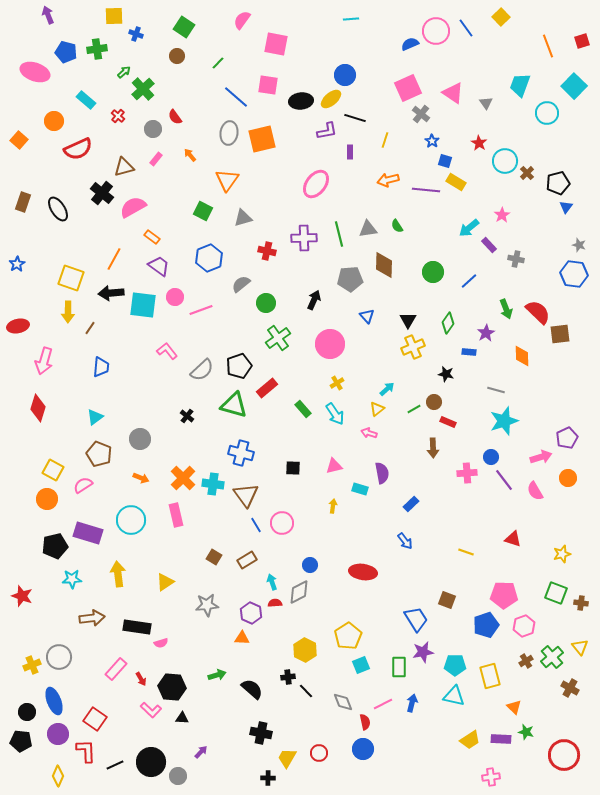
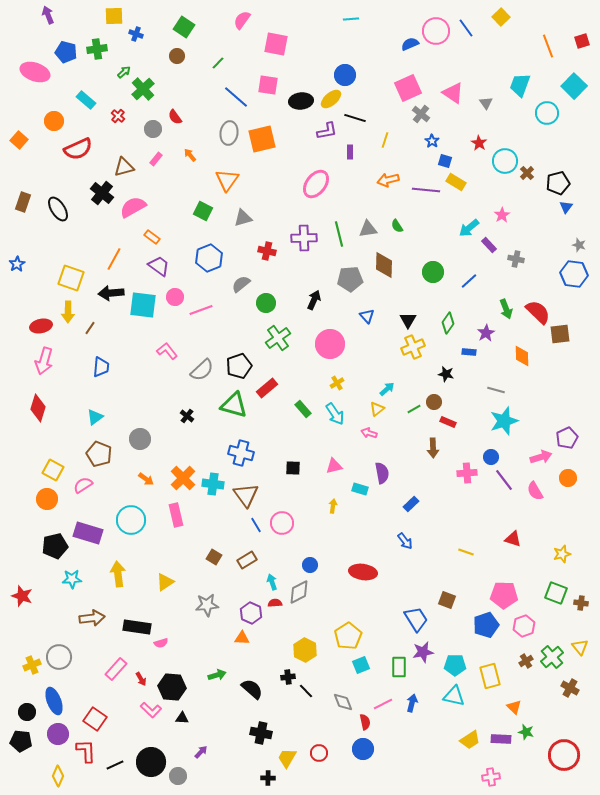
red ellipse at (18, 326): moved 23 px right
orange arrow at (141, 478): moved 5 px right, 1 px down; rotated 14 degrees clockwise
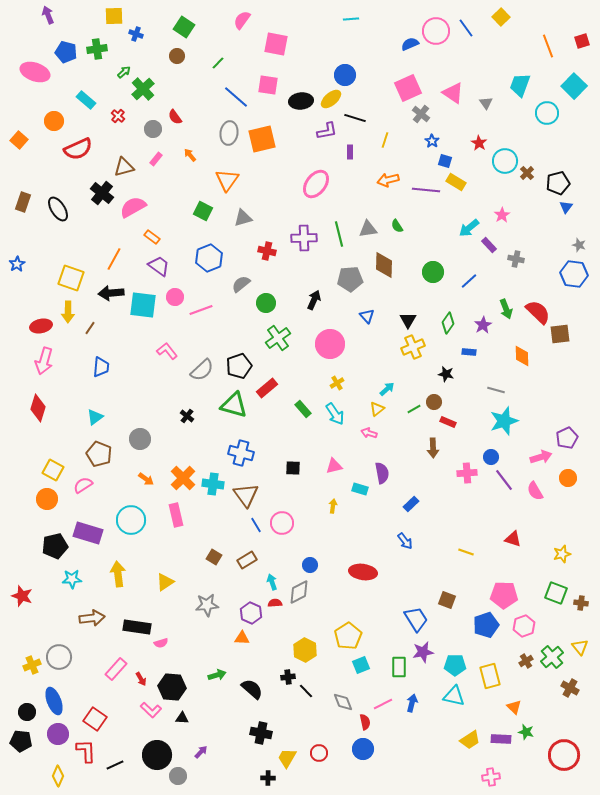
purple star at (486, 333): moved 3 px left, 8 px up
black circle at (151, 762): moved 6 px right, 7 px up
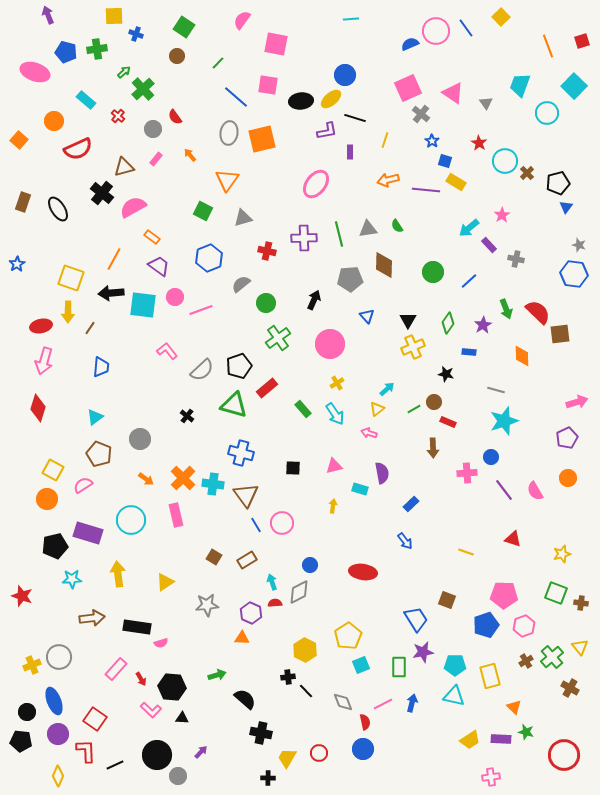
pink arrow at (541, 457): moved 36 px right, 55 px up
purple line at (504, 480): moved 10 px down
black semicircle at (252, 689): moved 7 px left, 10 px down
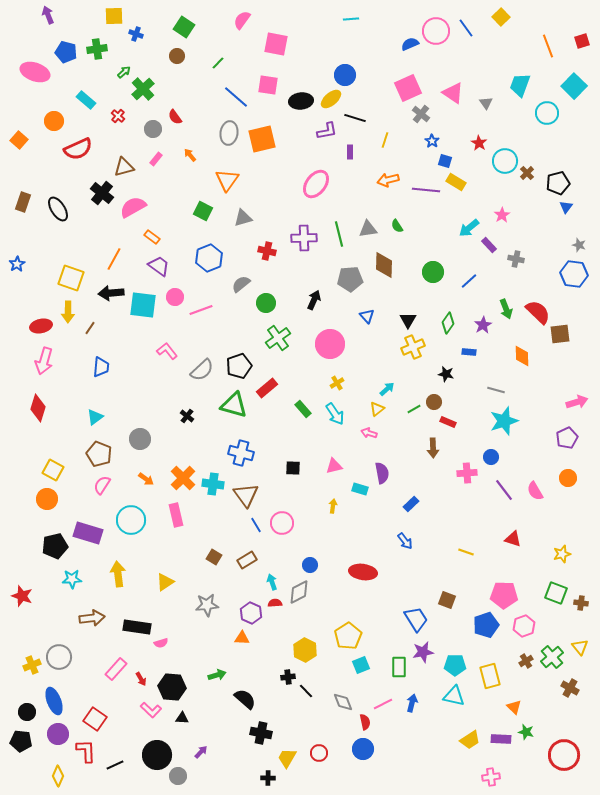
pink semicircle at (83, 485): moved 19 px right; rotated 24 degrees counterclockwise
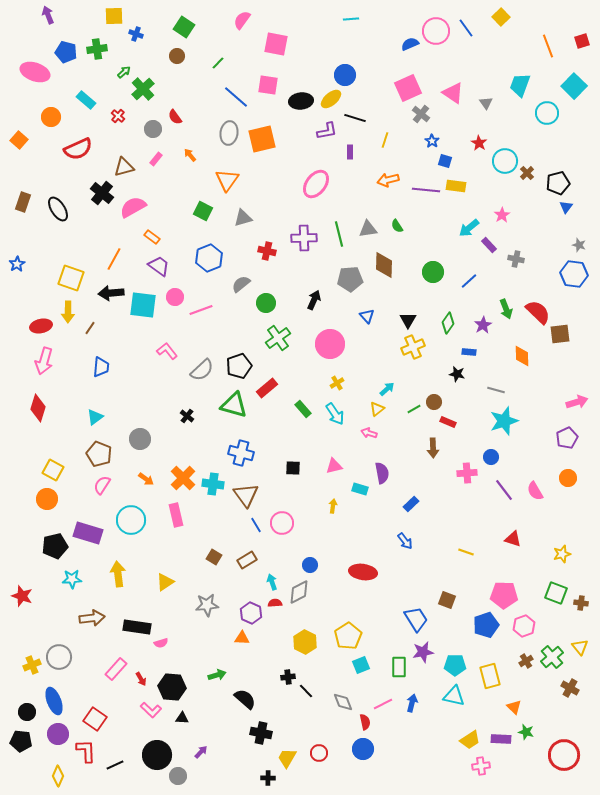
orange circle at (54, 121): moved 3 px left, 4 px up
yellow rectangle at (456, 182): moved 4 px down; rotated 24 degrees counterclockwise
black star at (446, 374): moved 11 px right
yellow hexagon at (305, 650): moved 8 px up
pink cross at (491, 777): moved 10 px left, 11 px up
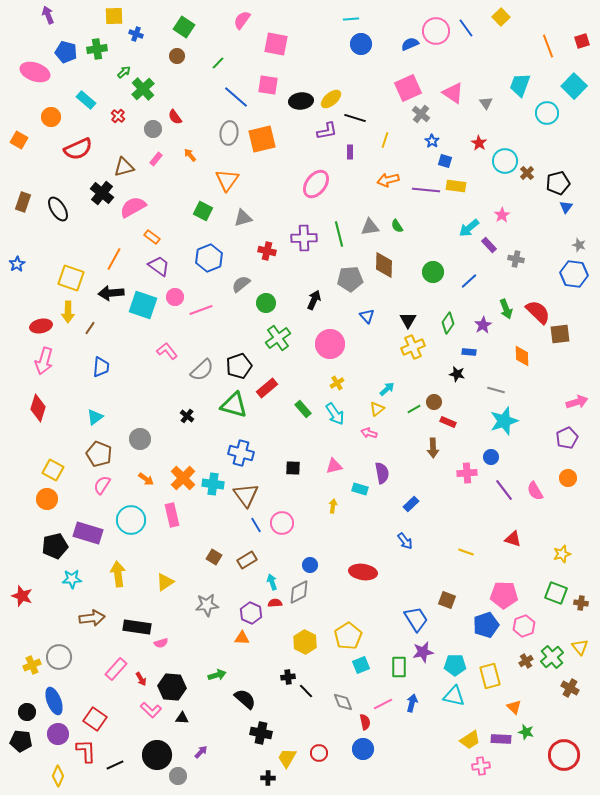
blue circle at (345, 75): moved 16 px right, 31 px up
orange square at (19, 140): rotated 12 degrees counterclockwise
gray triangle at (368, 229): moved 2 px right, 2 px up
cyan square at (143, 305): rotated 12 degrees clockwise
pink rectangle at (176, 515): moved 4 px left
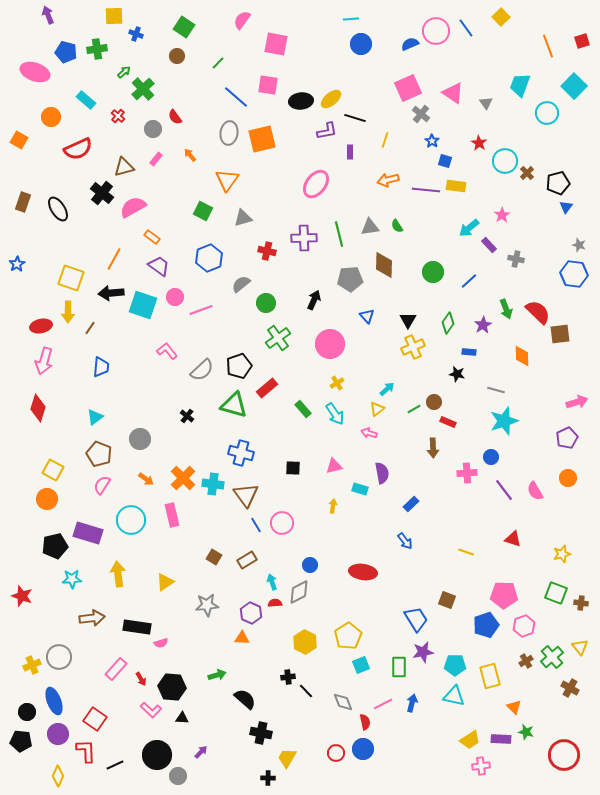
red circle at (319, 753): moved 17 px right
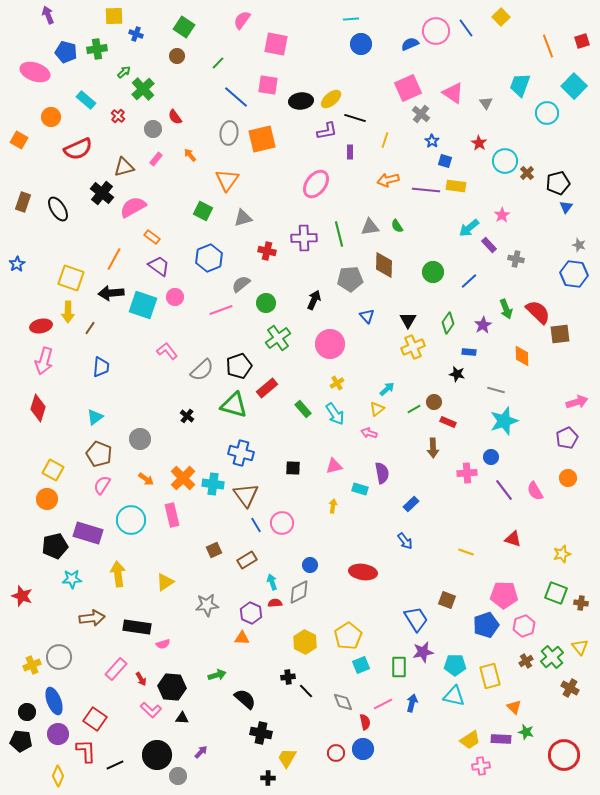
pink line at (201, 310): moved 20 px right
brown square at (214, 557): moved 7 px up; rotated 35 degrees clockwise
pink semicircle at (161, 643): moved 2 px right, 1 px down
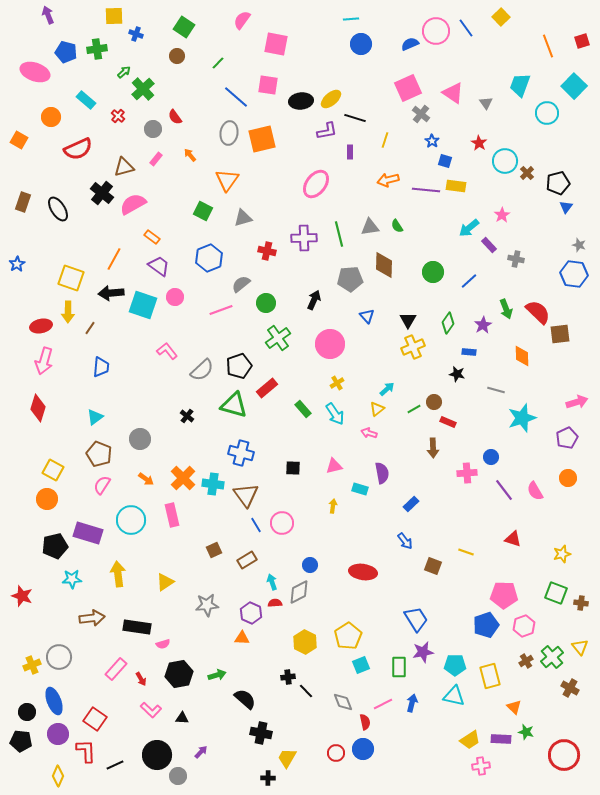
pink semicircle at (133, 207): moved 3 px up
cyan star at (504, 421): moved 18 px right, 3 px up
brown square at (447, 600): moved 14 px left, 34 px up
black hexagon at (172, 687): moved 7 px right, 13 px up; rotated 16 degrees counterclockwise
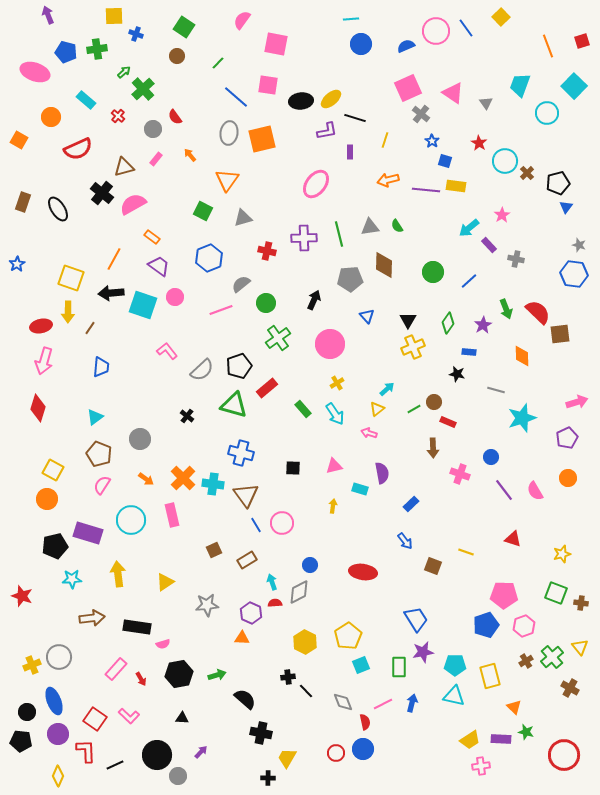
blue semicircle at (410, 44): moved 4 px left, 2 px down
pink cross at (467, 473): moved 7 px left, 1 px down; rotated 24 degrees clockwise
pink L-shape at (151, 710): moved 22 px left, 6 px down
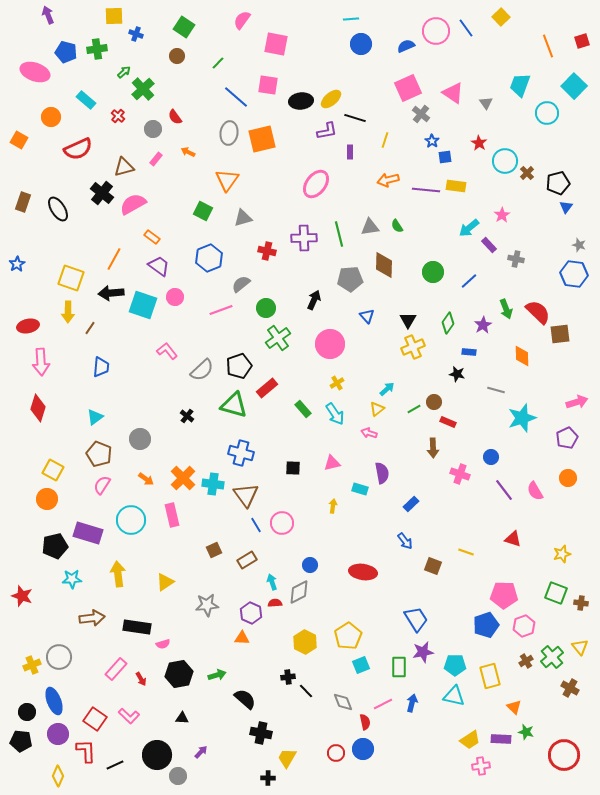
orange arrow at (190, 155): moved 2 px left, 3 px up; rotated 24 degrees counterclockwise
blue square at (445, 161): moved 4 px up; rotated 24 degrees counterclockwise
green circle at (266, 303): moved 5 px down
red ellipse at (41, 326): moved 13 px left
pink arrow at (44, 361): moved 3 px left, 1 px down; rotated 20 degrees counterclockwise
pink triangle at (334, 466): moved 2 px left, 3 px up
